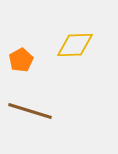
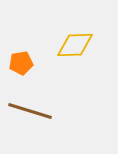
orange pentagon: moved 3 px down; rotated 20 degrees clockwise
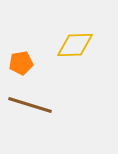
brown line: moved 6 px up
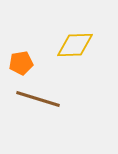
brown line: moved 8 px right, 6 px up
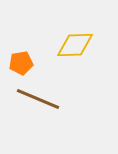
brown line: rotated 6 degrees clockwise
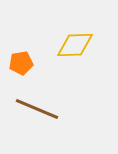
brown line: moved 1 px left, 10 px down
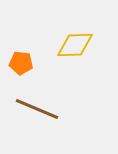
orange pentagon: rotated 15 degrees clockwise
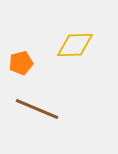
orange pentagon: rotated 20 degrees counterclockwise
